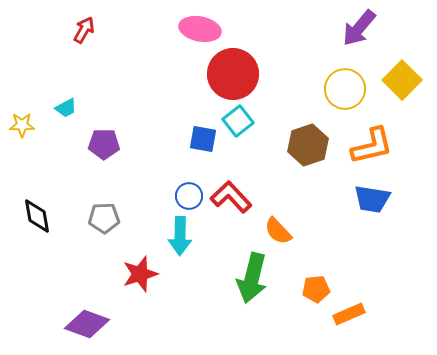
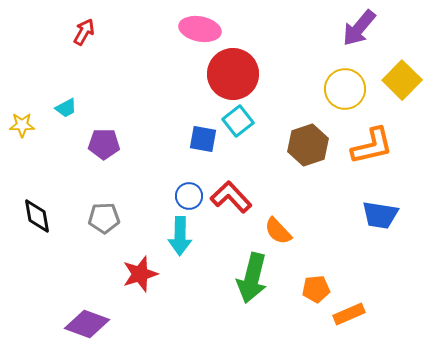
red arrow: moved 2 px down
blue trapezoid: moved 8 px right, 16 px down
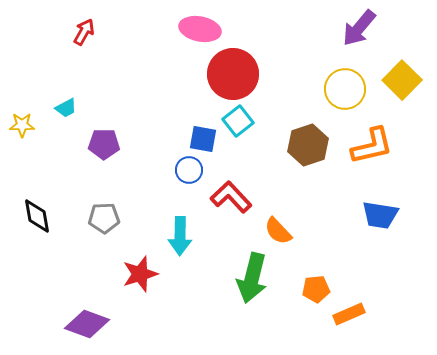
blue circle: moved 26 px up
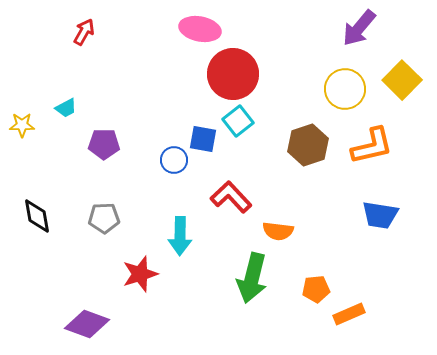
blue circle: moved 15 px left, 10 px up
orange semicircle: rotated 40 degrees counterclockwise
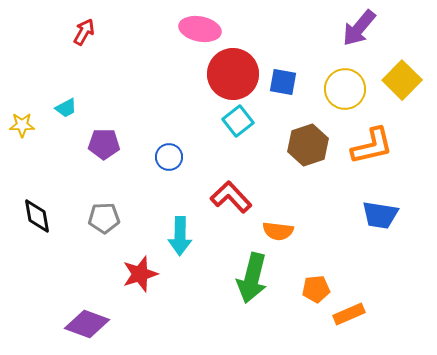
blue square: moved 80 px right, 57 px up
blue circle: moved 5 px left, 3 px up
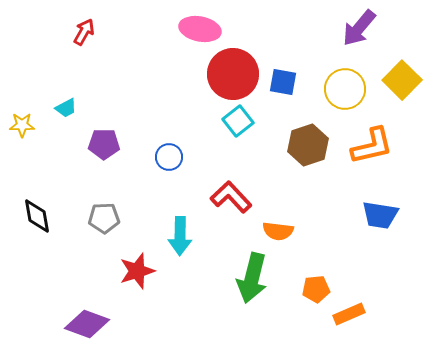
red star: moved 3 px left, 3 px up
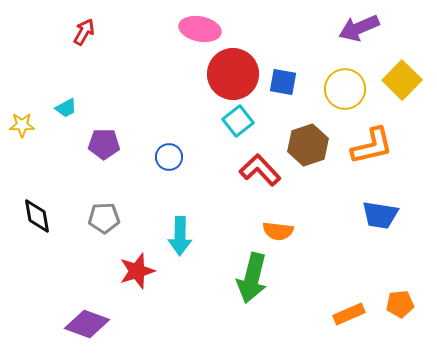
purple arrow: rotated 27 degrees clockwise
red L-shape: moved 29 px right, 27 px up
orange pentagon: moved 84 px right, 15 px down
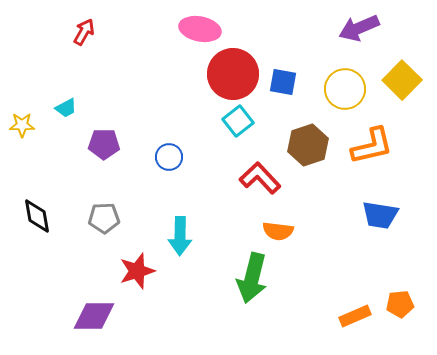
red L-shape: moved 8 px down
orange rectangle: moved 6 px right, 2 px down
purple diamond: moved 7 px right, 8 px up; rotated 21 degrees counterclockwise
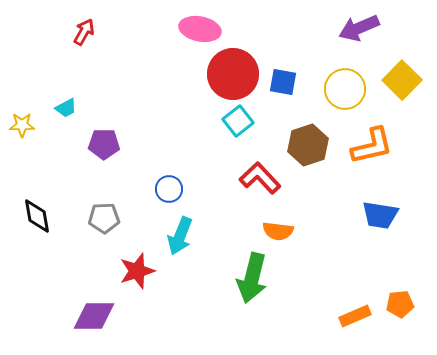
blue circle: moved 32 px down
cyan arrow: rotated 21 degrees clockwise
